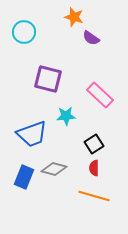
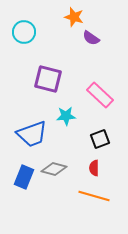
black square: moved 6 px right, 5 px up; rotated 12 degrees clockwise
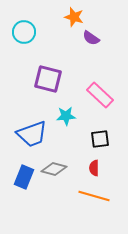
black square: rotated 12 degrees clockwise
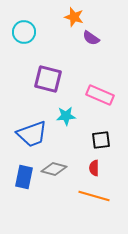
pink rectangle: rotated 20 degrees counterclockwise
black square: moved 1 px right, 1 px down
blue rectangle: rotated 10 degrees counterclockwise
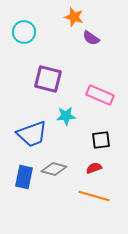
red semicircle: rotated 70 degrees clockwise
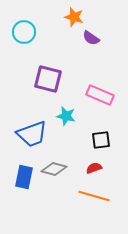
cyan star: rotated 18 degrees clockwise
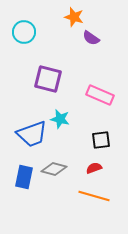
cyan star: moved 6 px left, 3 px down
